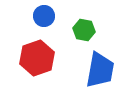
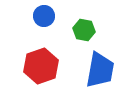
red hexagon: moved 4 px right, 8 px down
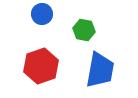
blue circle: moved 2 px left, 2 px up
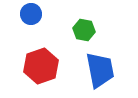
blue circle: moved 11 px left
blue trapezoid: rotated 21 degrees counterclockwise
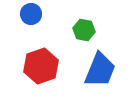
blue trapezoid: rotated 33 degrees clockwise
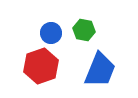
blue circle: moved 20 px right, 19 px down
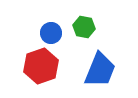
green hexagon: moved 3 px up
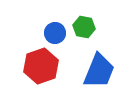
blue circle: moved 4 px right
blue trapezoid: moved 1 px left, 1 px down
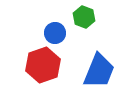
green hexagon: moved 10 px up; rotated 10 degrees clockwise
red hexagon: moved 2 px right, 1 px up
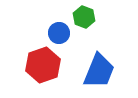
blue circle: moved 4 px right
